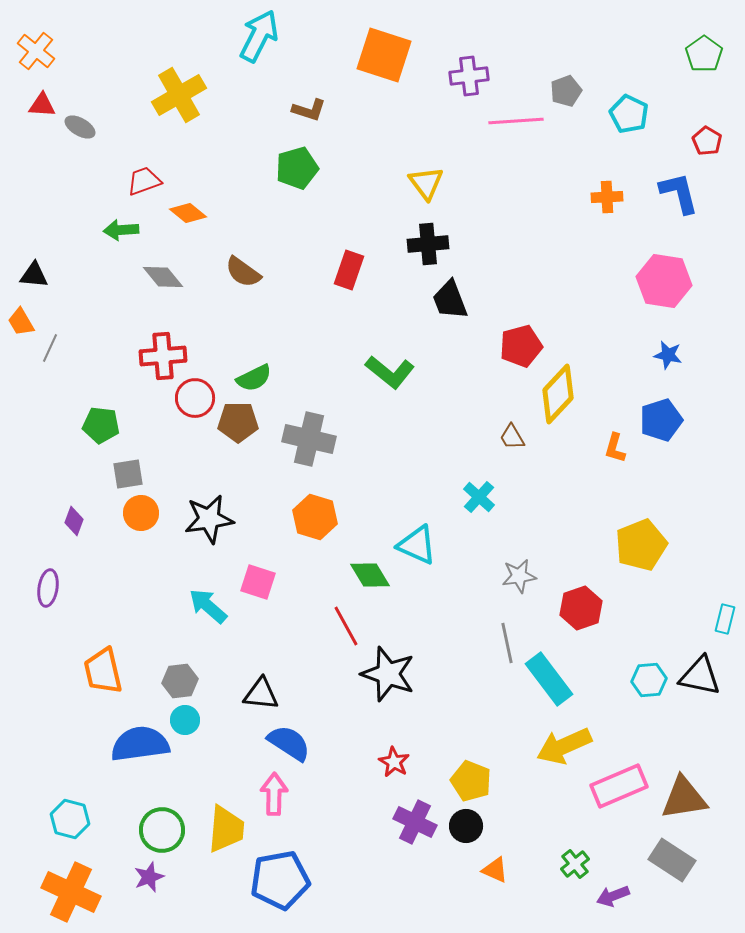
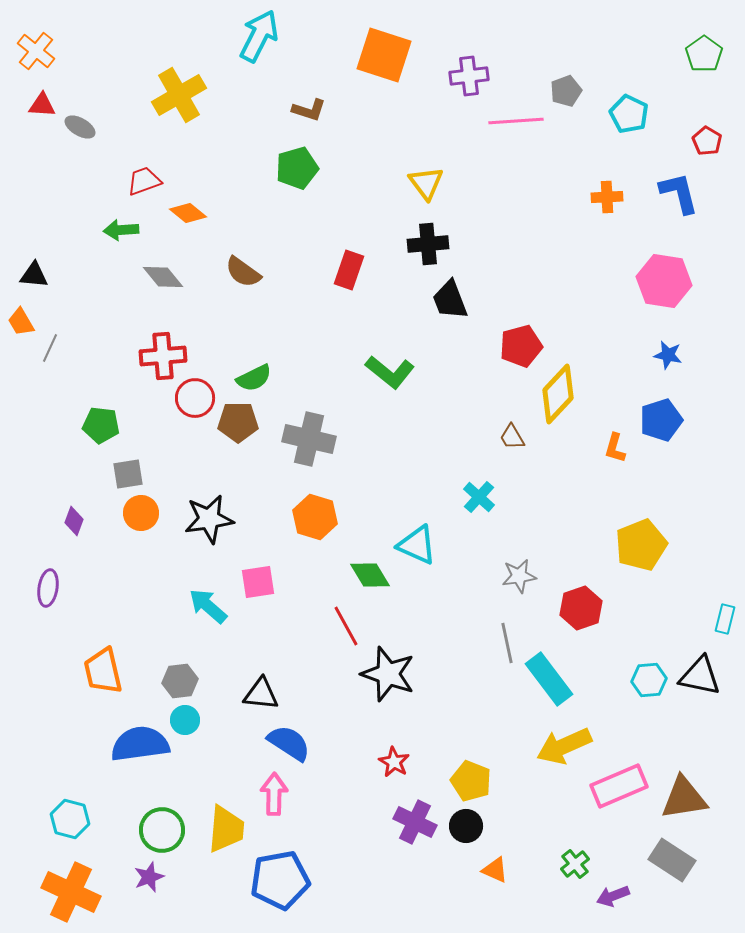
pink square at (258, 582): rotated 27 degrees counterclockwise
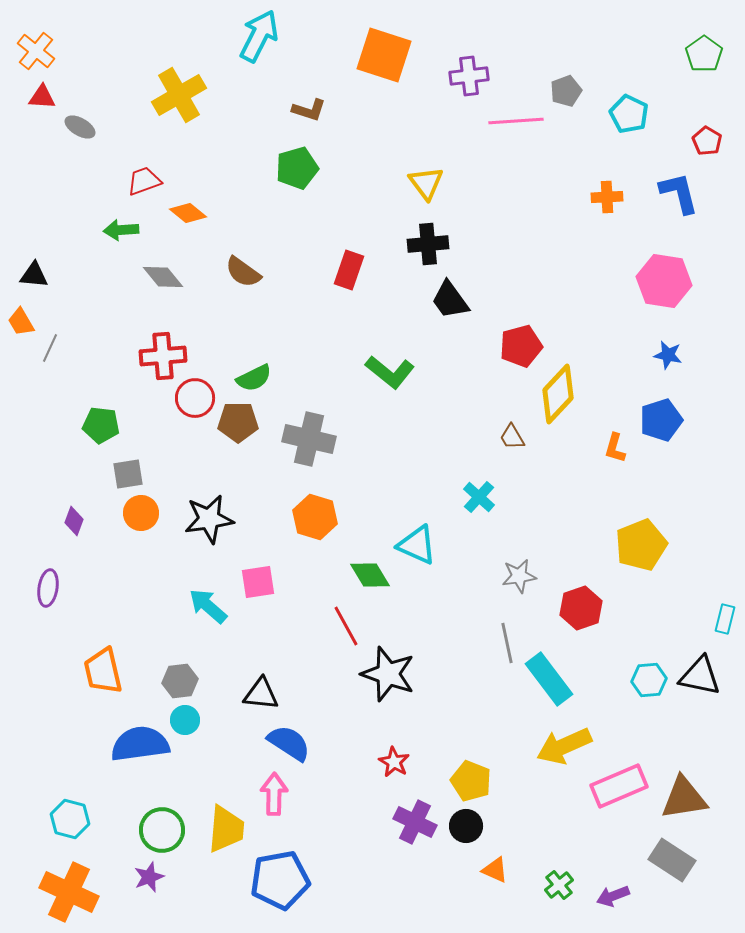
red triangle at (42, 105): moved 8 px up
black trapezoid at (450, 300): rotated 15 degrees counterclockwise
green cross at (575, 864): moved 16 px left, 21 px down
orange cross at (71, 892): moved 2 px left
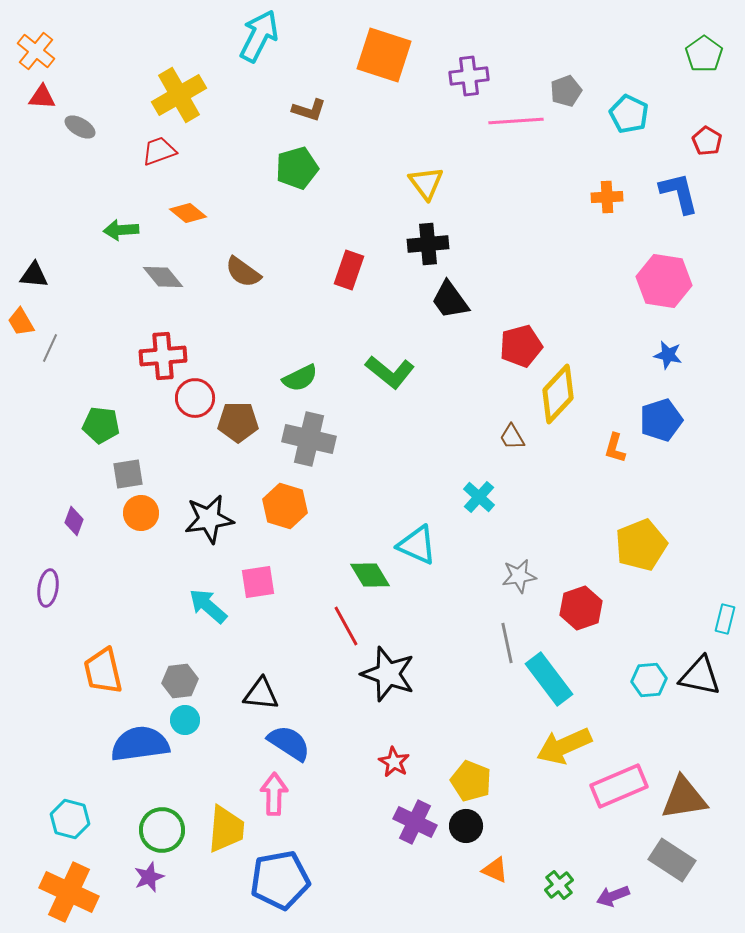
red trapezoid at (144, 181): moved 15 px right, 30 px up
green semicircle at (254, 378): moved 46 px right
orange hexagon at (315, 517): moved 30 px left, 11 px up
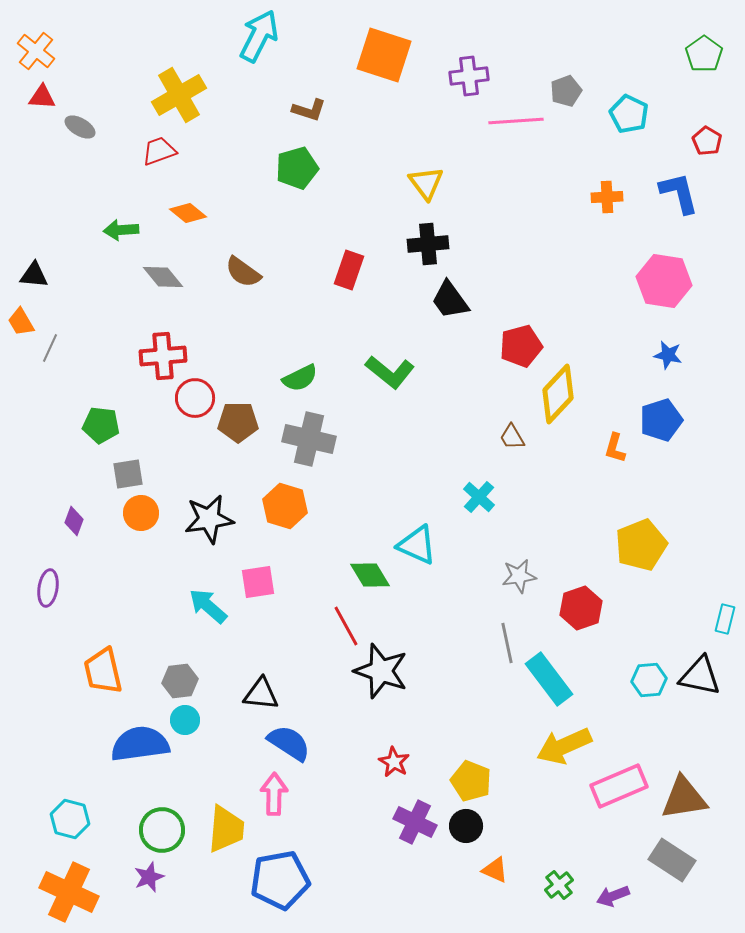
black star at (388, 674): moved 7 px left, 3 px up
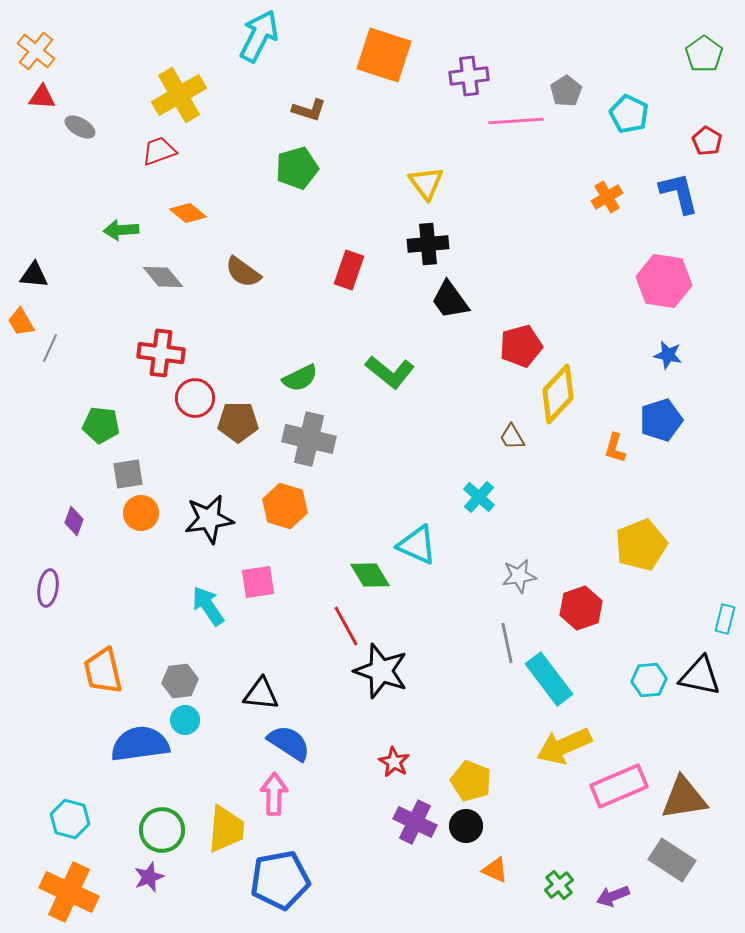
gray pentagon at (566, 91): rotated 12 degrees counterclockwise
orange cross at (607, 197): rotated 28 degrees counterclockwise
red cross at (163, 356): moved 2 px left, 3 px up; rotated 12 degrees clockwise
cyan arrow at (208, 606): rotated 15 degrees clockwise
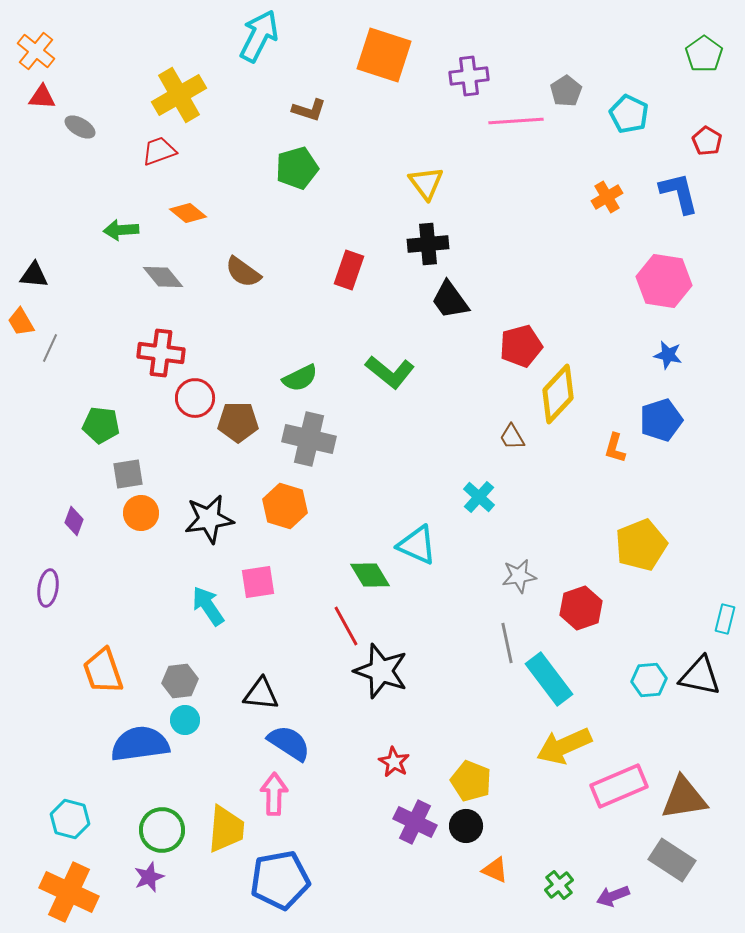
orange trapezoid at (103, 671): rotated 6 degrees counterclockwise
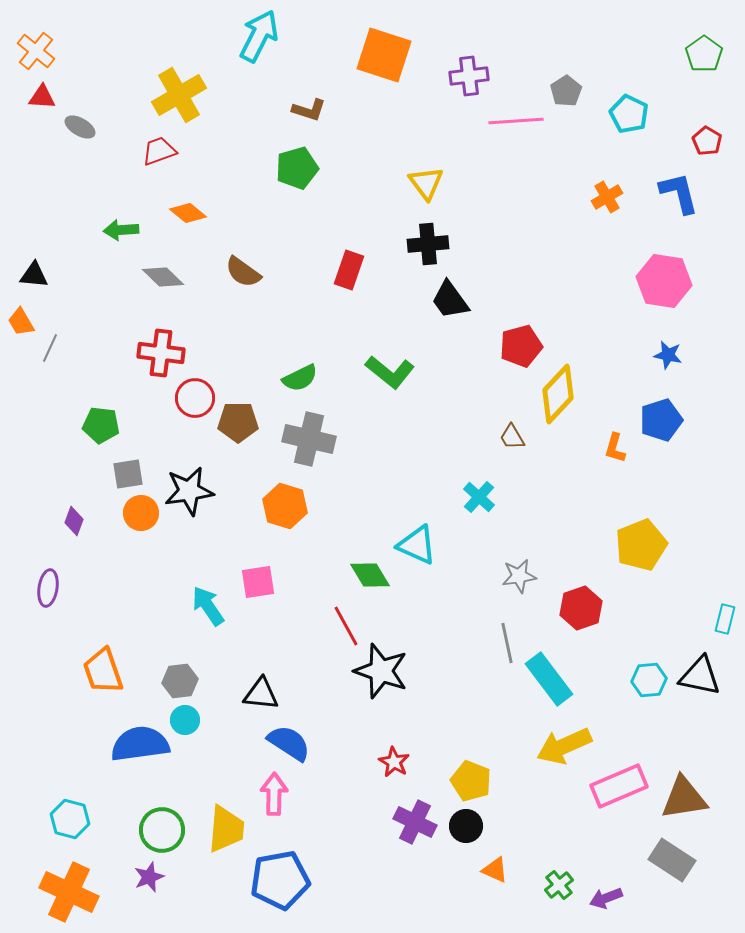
gray diamond at (163, 277): rotated 6 degrees counterclockwise
black star at (209, 519): moved 20 px left, 28 px up
purple arrow at (613, 896): moved 7 px left, 2 px down
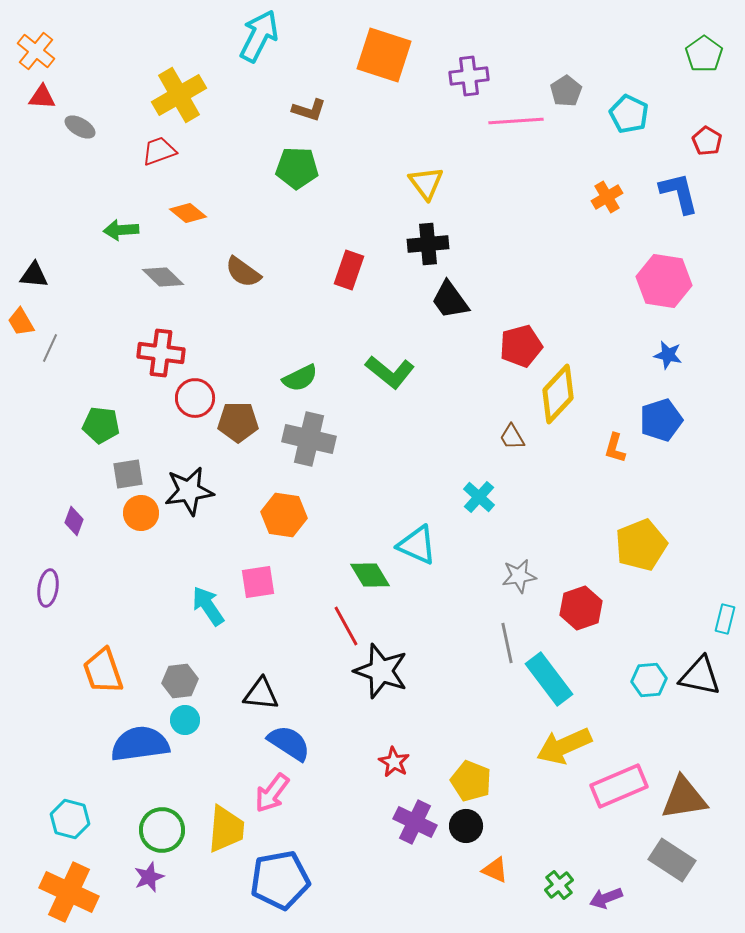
green pentagon at (297, 168): rotated 18 degrees clockwise
orange hexagon at (285, 506): moved 1 px left, 9 px down; rotated 9 degrees counterclockwise
pink arrow at (274, 794): moved 2 px left, 1 px up; rotated 144 degrees counterclockwise
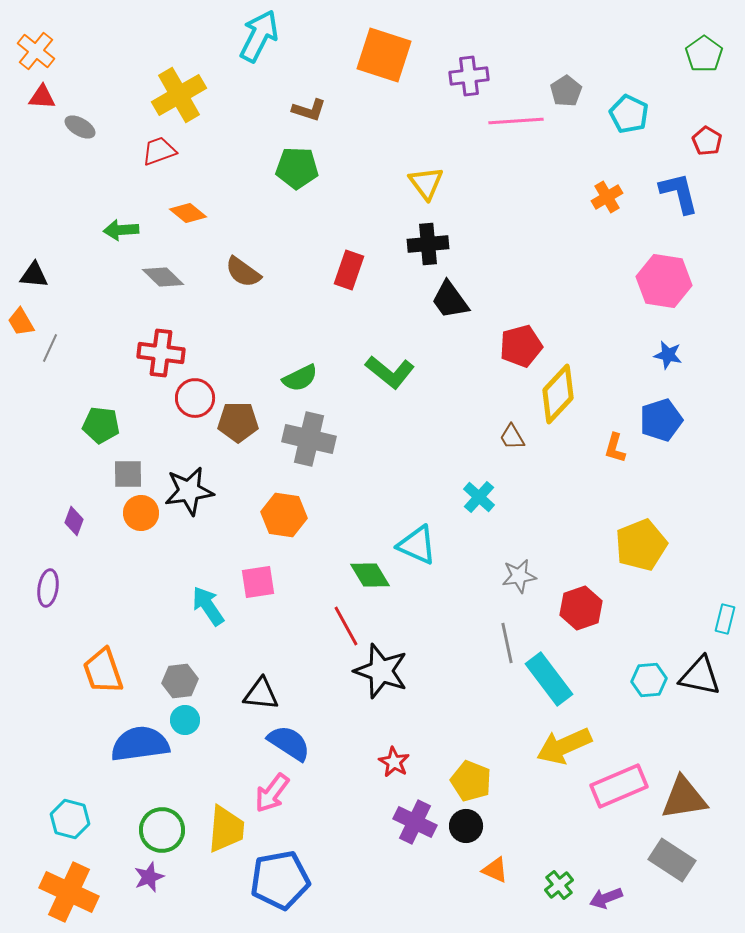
gray square at (128, 474): rotated 8 degrees clockwise
